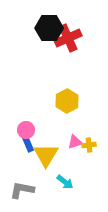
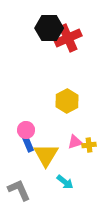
gray L-shape: moved 3 px left; rotated 55 degrees clockwise
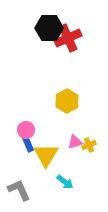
yellow cross: rotated 16 degrees counterclockwise
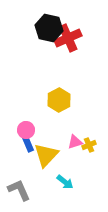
black hexagon: rotated 12 degrees clockwise
yellow hexagon: moved 8 px left, 1 px up
yellow triangle: rotated 12 degrees clockwise
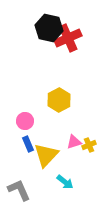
pink circle: moved 1 px left, 9 px up
pink triangle: moved 1 px left
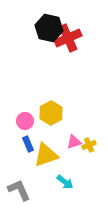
yellow hexagon: moved 8 px left, 13 px down
yellow triangle: rotated 28 degrees clockwise
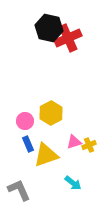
cyan arrow: moved 8 px right, 1 px down
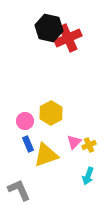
pink triangle: rotated 28 degrees counterclockwise
cyan arrow: moved 15 px right, 7 px up; rotated 72 degrees clockwise
